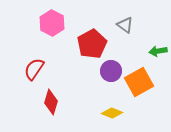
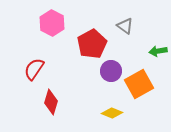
gray triangle: moved 1 px down
orange square: moved 2 px down
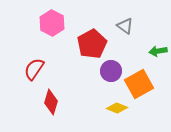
yellow diamond: moved 5 px right, 5 px up
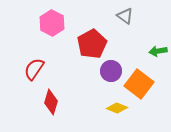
gray triangle: moved 10 px up
orange square: rotated 24 degrees counterclockwise
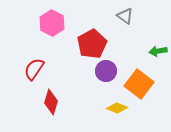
purple circle: moved 5 px left
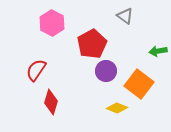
red semicircle: moved 2 px right, 1 px down
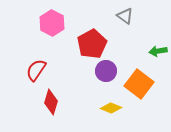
yellow diamond: moved 6 px left
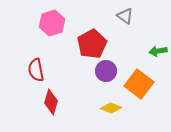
pink hexagon: rotated 15 degrees clockwise
red semicircle: rotated 45 degrees counterclockwise
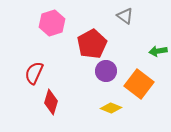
red semicircle: moved 2 px left, 3 px down; rotated 35 degrees clockwise
